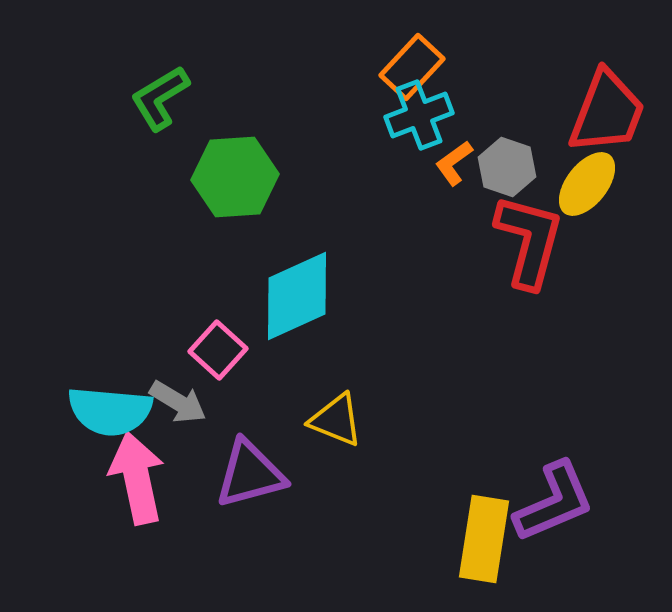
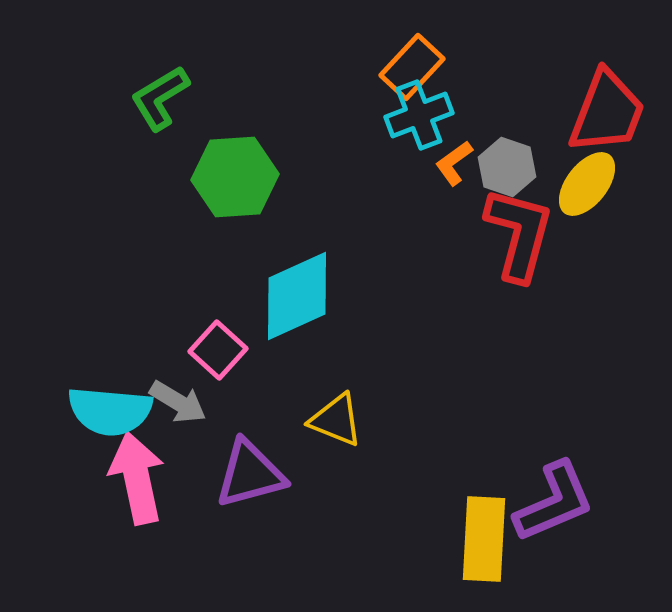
red L-shape: moved 10 px left, 7 px up
yellow rectangle: rotated 6 degrees counterclockwise
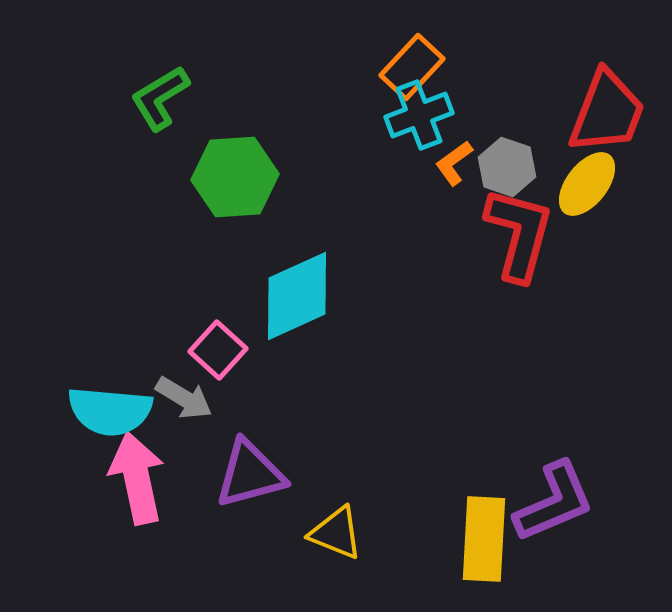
gray arrow: moved 6 px right, 4 px up
yellow triangle: moved 113 px down
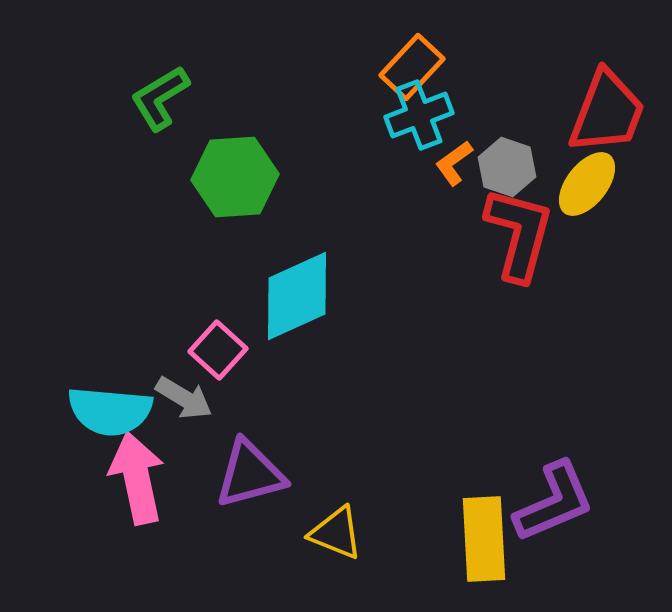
yellow rectangle: rotated 6 degrees counterclockwise
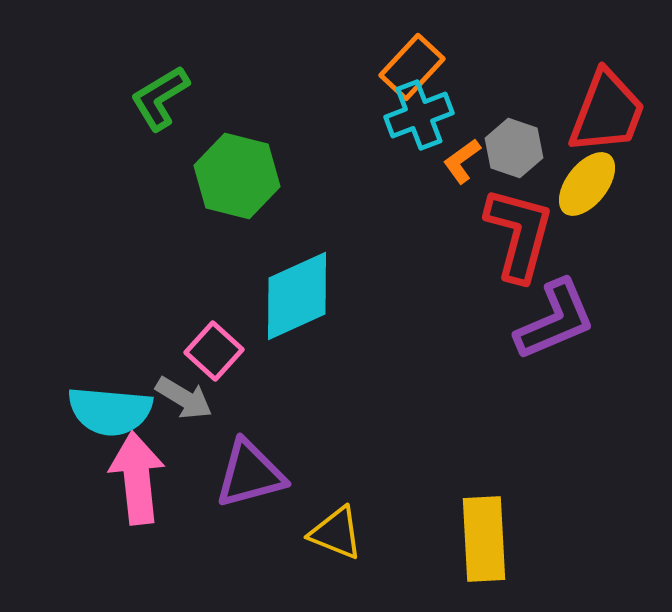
orange L-shape: moved 8 px right, 2 px up
gray hexagon: moved 7 px right, 19 px up
green hexagon: moved 2 px right, 1 px up; rotated 18 degrees clockwise
pink square: moved 4 px left, 1 px down
pink arrow: rotated 6 degrees clockwise
purple L-shape: moved 1 px right, 182 px up
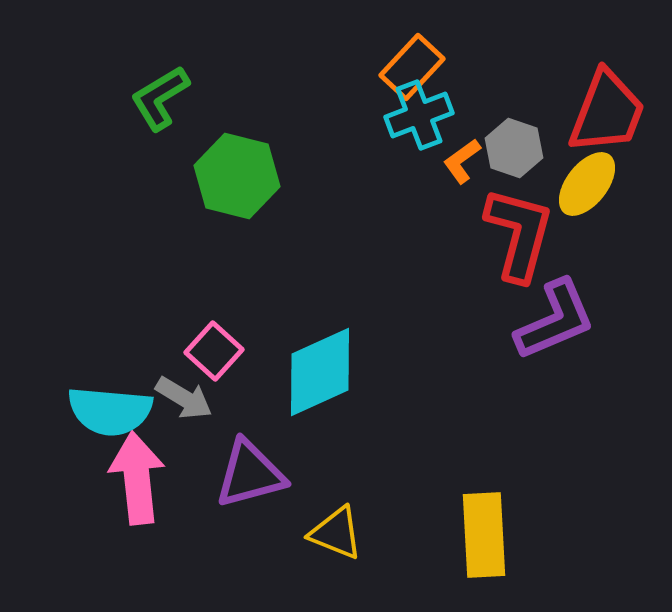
cyan diamond: moved 23 px right, 76 px down
yellow rectangle: moved 4 px up
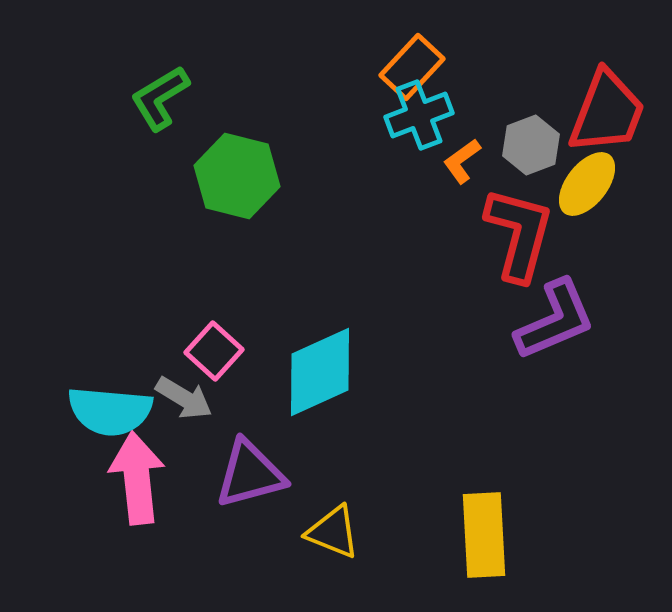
gray hexagon: moved 17 px right, 3 px up; rotated 20 degrees clockwise
yellow triangle: moved 3 px left, 1 px up
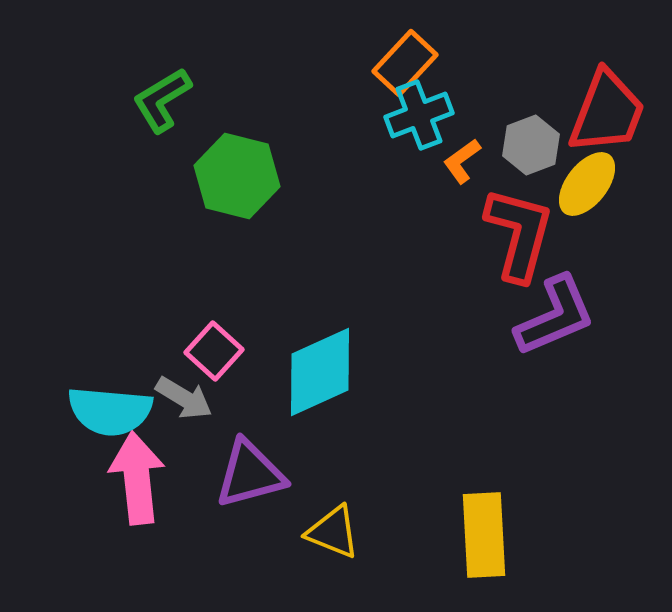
orange rectangle: moved 7 px left, 4 px up
green L-shape: moved 2 px right, 2 px down
purple L-shape: moved 4 px up
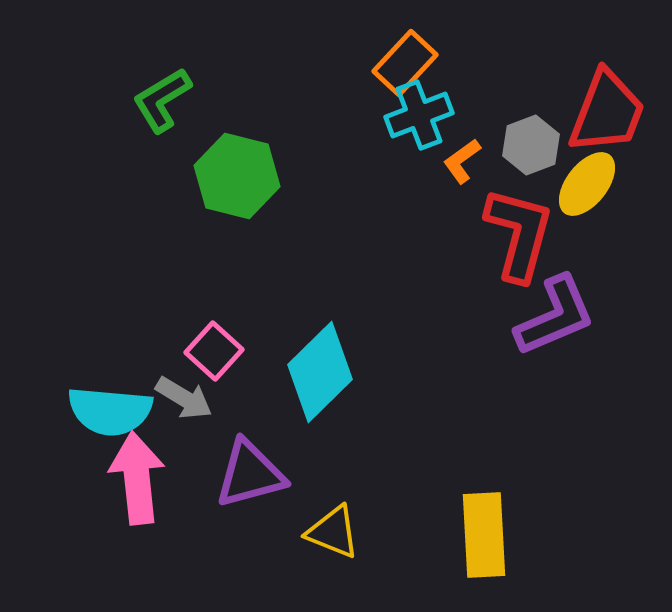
cyan diamond: rotated 20 degrees counterclockwise
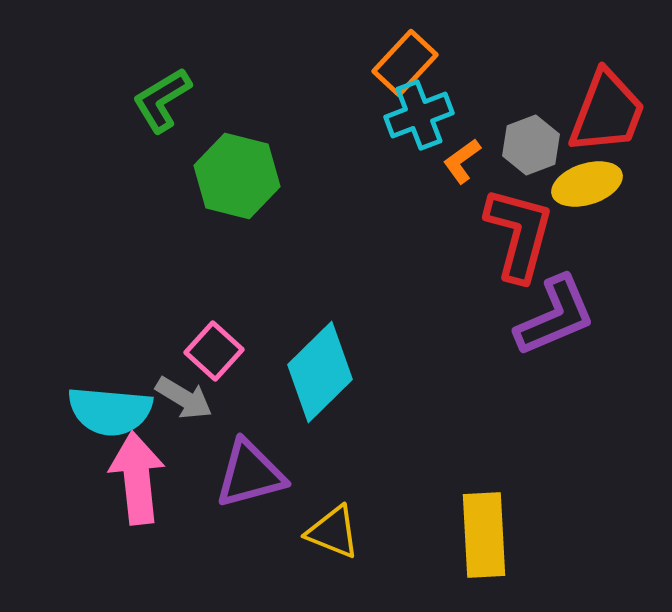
yellow ellipse: rotated 34 degrees clockwise
